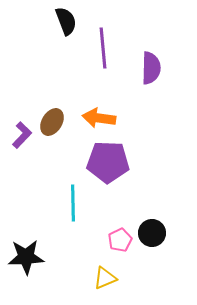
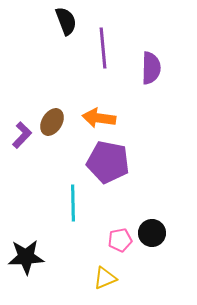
purple pentagon: rotated 9 degrees clockwise
pink pentagon: rotated 15 degrees clockwise
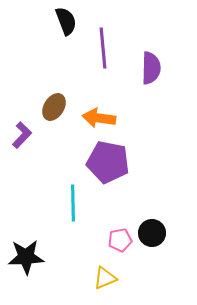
brown ellipse: moved 2 px right, 15 px up
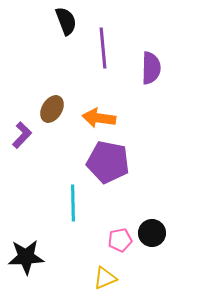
brown ellipse: moved 2 px left, 2 px down
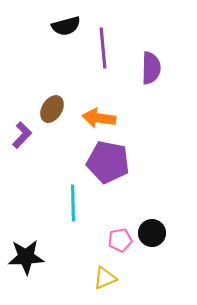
black semicircle: moved 5 px down; rotated 96 degrees clockwise
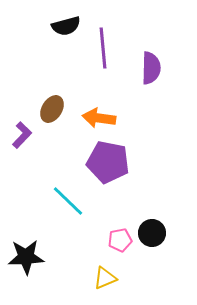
cyan line: moved 5 px left, 2 px up; rotated 45 degrees counterclockwise
